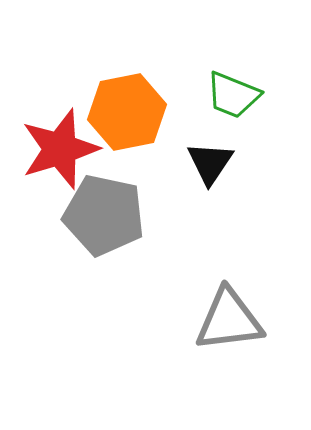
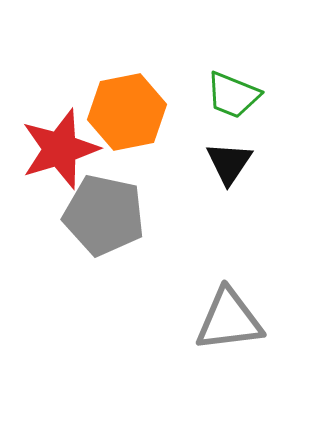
black triangle: moved 19 px right
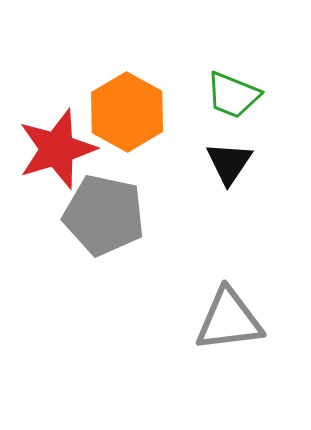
orange hexagon: rotated 20 degrees counterclockwise
red star: moved 3 px left
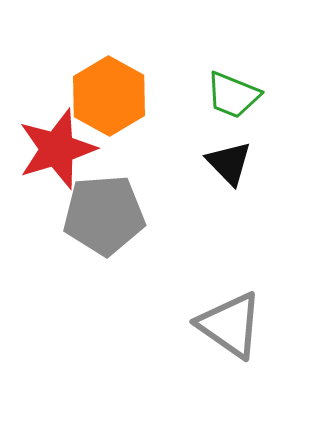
orange hexagon: moved 18 px left, 16 px up
black triangle: rotated 18 degrees counterclockwise
gray pentagon: rotated 16 degrees counterclockwise
gray triangle: moved 1 px right, 5 px down; rotated 42 degrees clockwise
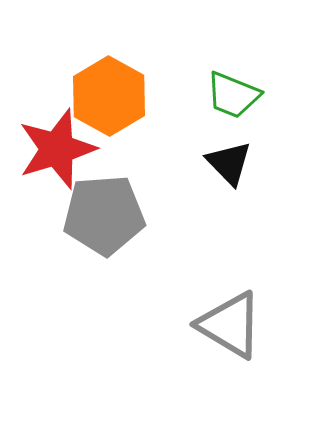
gray triangle: rotated 4 degrees counterclockwise
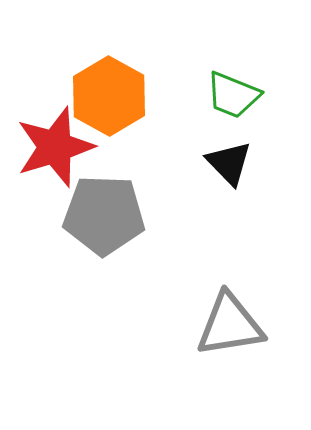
red star: moved 2 px left, 2 px up
gray pentagon: rotated 6 degrees clockwise
gray triangle: rotated 40 degrees counterclockwise
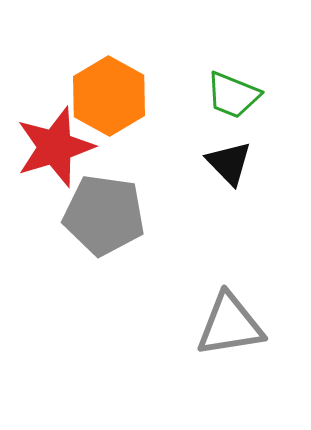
gray pentagon: rotated 6 degrees clockwise
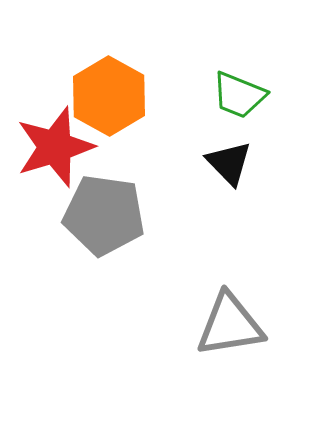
green trapezoid: moved 6 px right
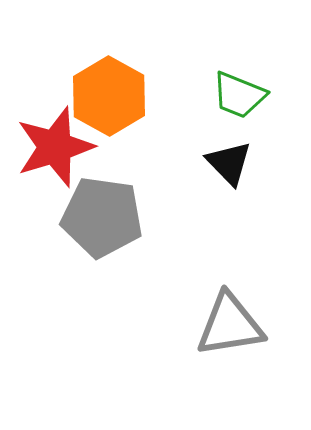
gray pentagon: moved 2 px left, 2 px down
